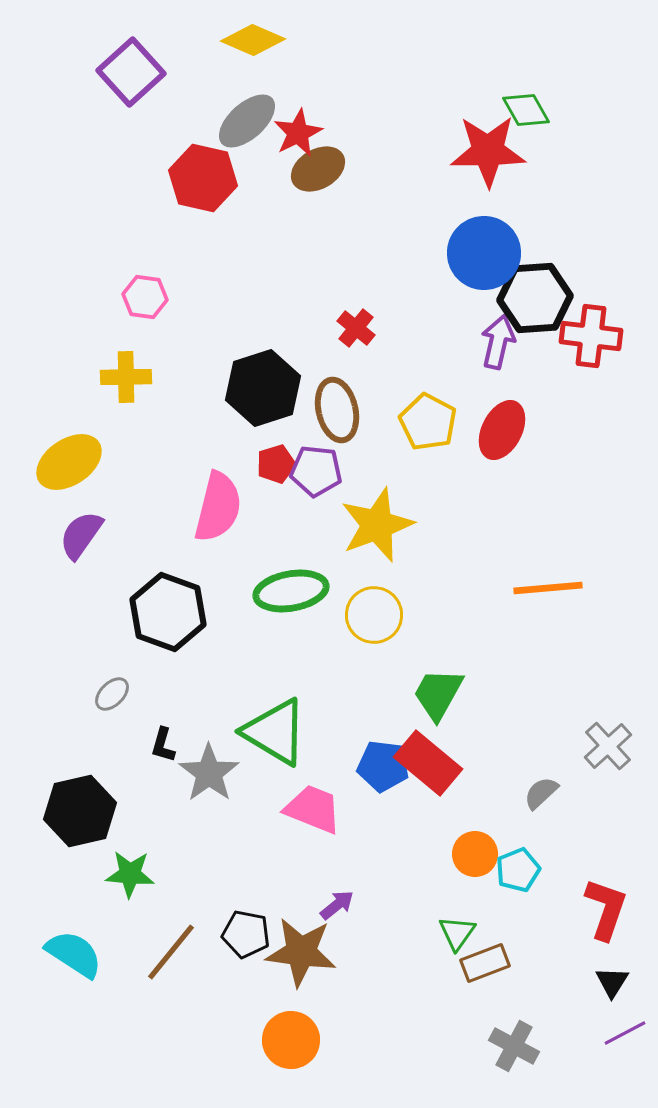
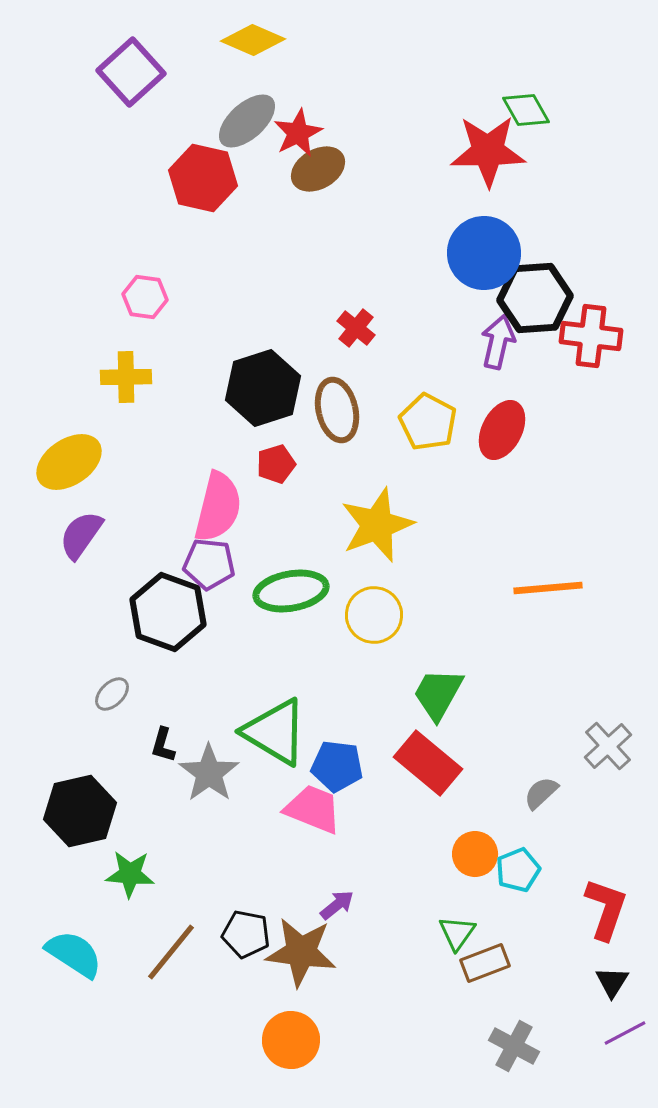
purple pentagon at (316, 471): moved 107 px left, 93 px down
blue pentagon at (383, 766): moved 46 px left
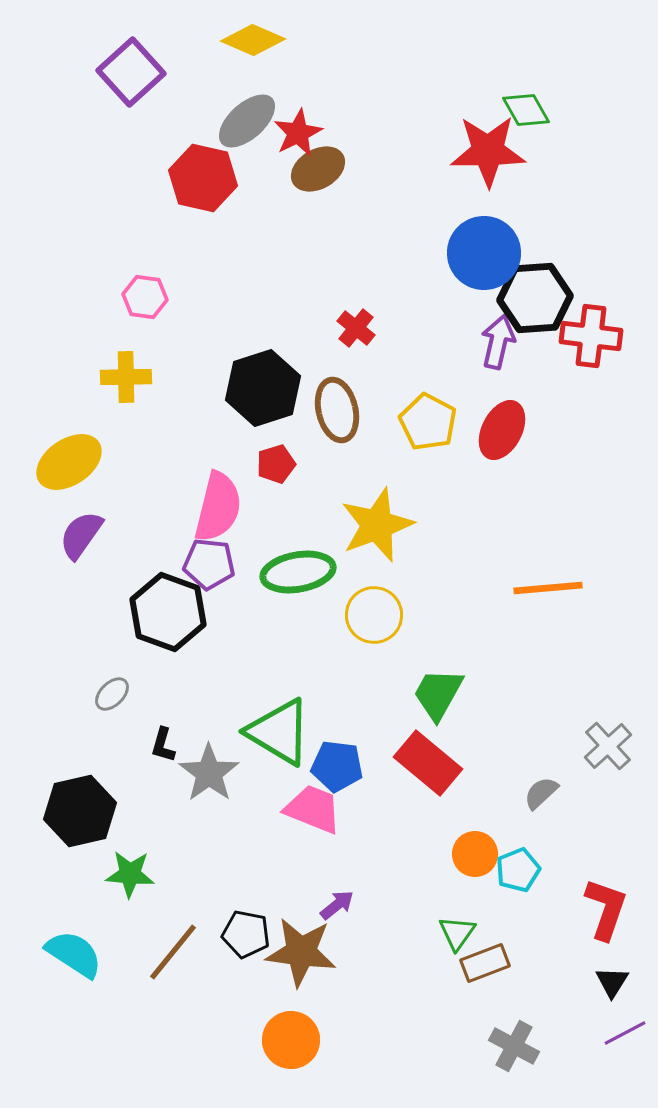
green ellipse at (291, 591): moved 7 px right, 19 px up
green triangle at (275, 732): moved 4 px right
brown line at (171, 952): moved 2 px right
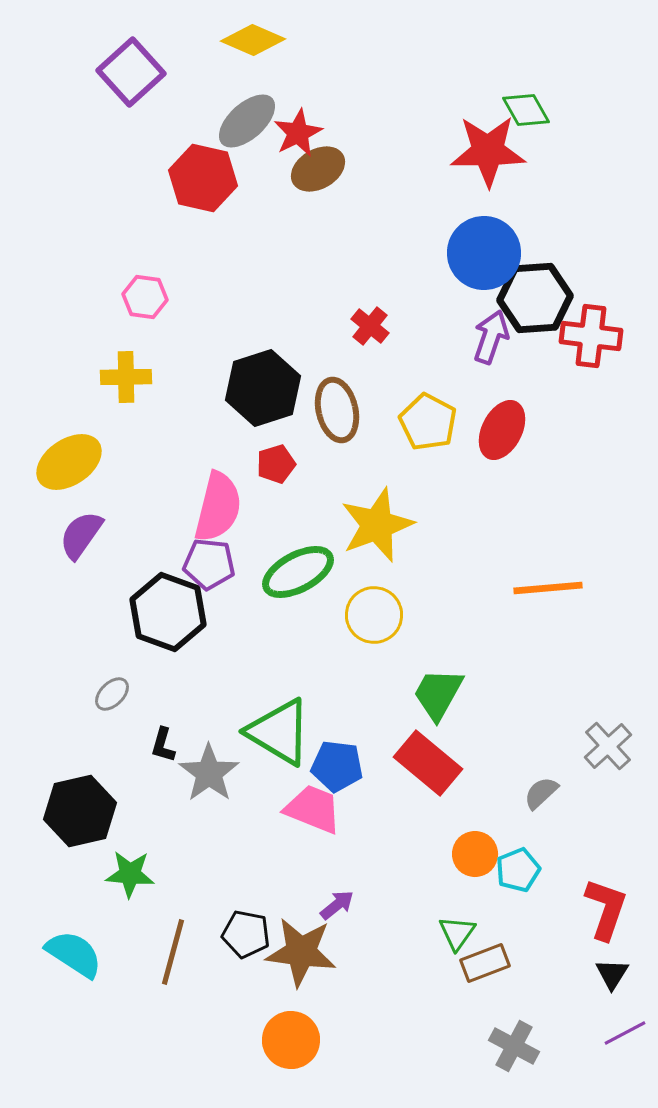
red cross at (356, 328): moved 14 px right, 2 px up
purple arrow at (498, 342): moved 7 px left, 5 px up; rotated 6 degrees clockwise
green ellipse at (298, 572): rotated 18 degrees counterclockwise
brown line at (173, 952): rotated 24 degrees counterclockwise
black triangle at (612, 982): moved 8 px up
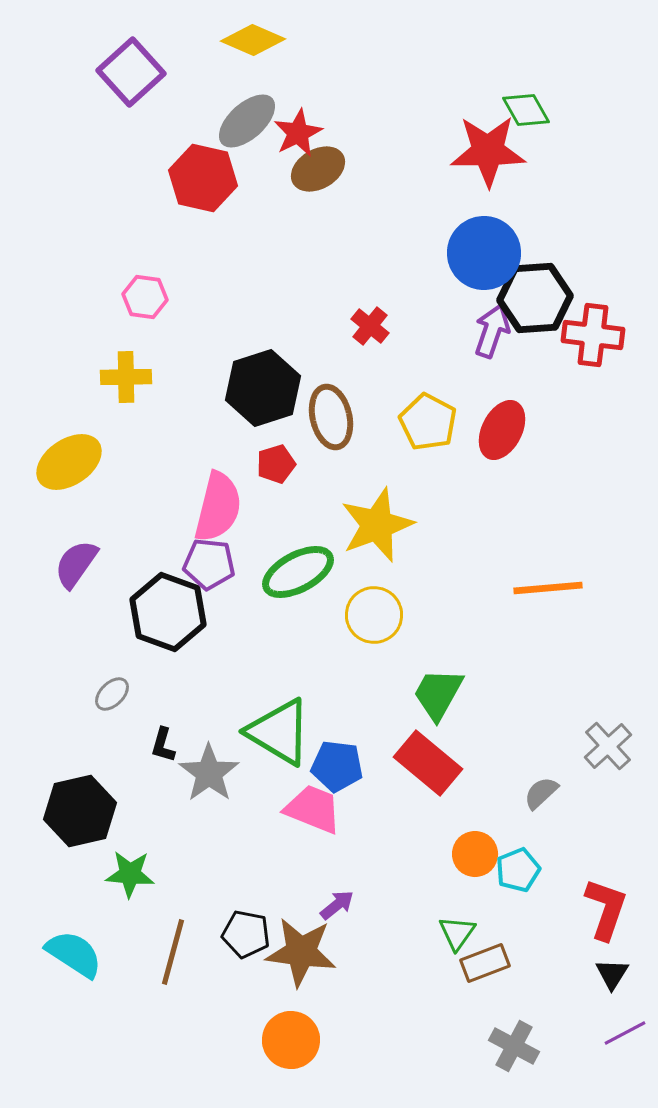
red cross at (591, 336): moved 2 px right, 1 px up
purple arrow at (491, 337): moved 1 px right, 6 px up
brown ellipse at (337, 410): moved 6 px left, 7 px down
purple semicircle at (81, 535): moved 5 px left, 29 px down
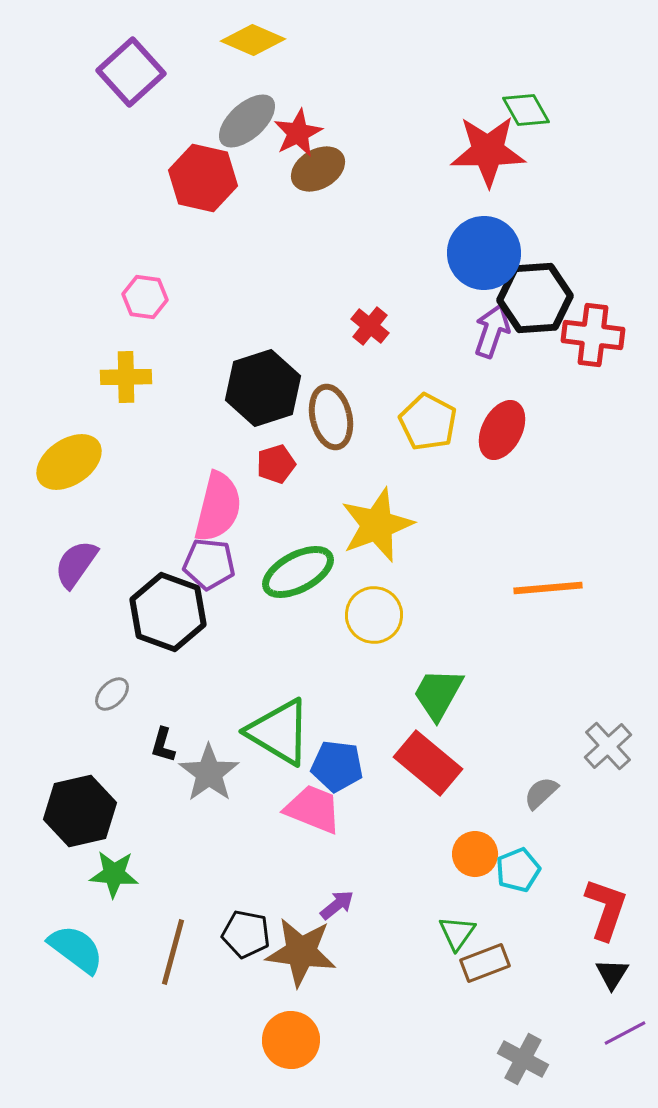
green star at (130, 874): moved 16 px left
cyan semicircle at (74, 954): moved 2 px right, 5 px up; rotated 4 degrees clockwise
gray cross at (514, 1046): moved 9 px right, 13 px down
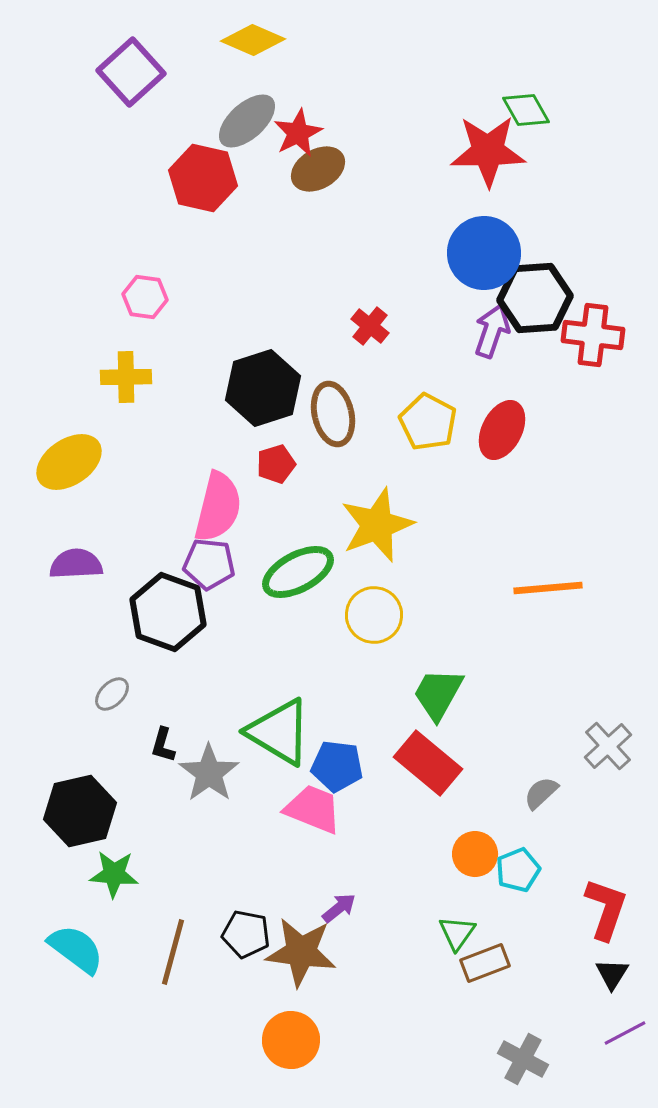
brown ellipse at (331, 417): moved 2 px right, 3 px up
purple semicircle at (76, 564): rotated 52 degrees clockwise
purple arrow at (337, 905): moved 2 px right, 3 px down
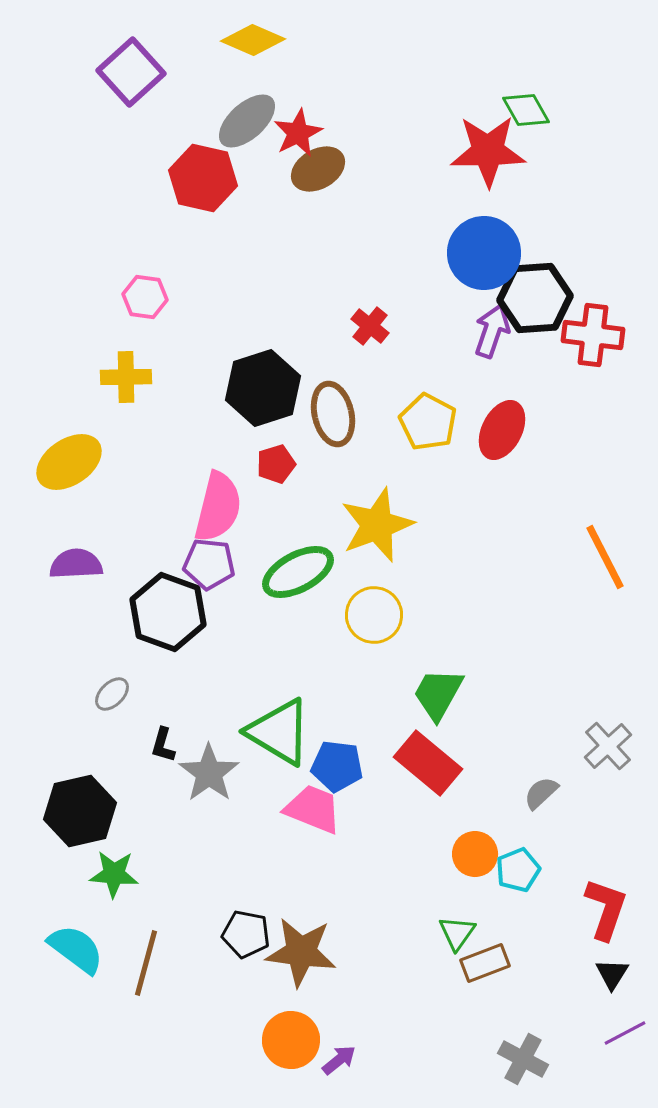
orange line at (548, 588): moved 57 px right, 31 px up; rotated 68 degrees clockwise
purple arrow at (339, 908): moved 152 px down
brown line at (173, 952): moved 27 px left, 11 px down
